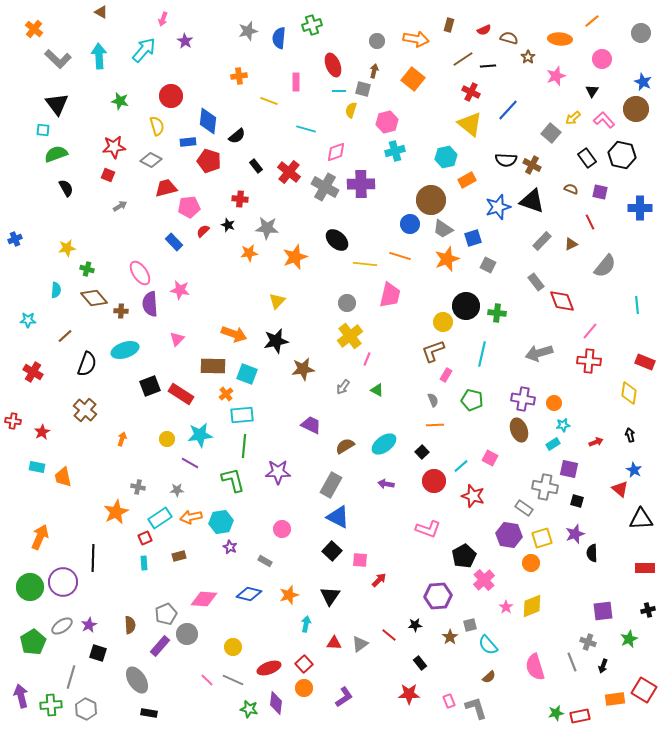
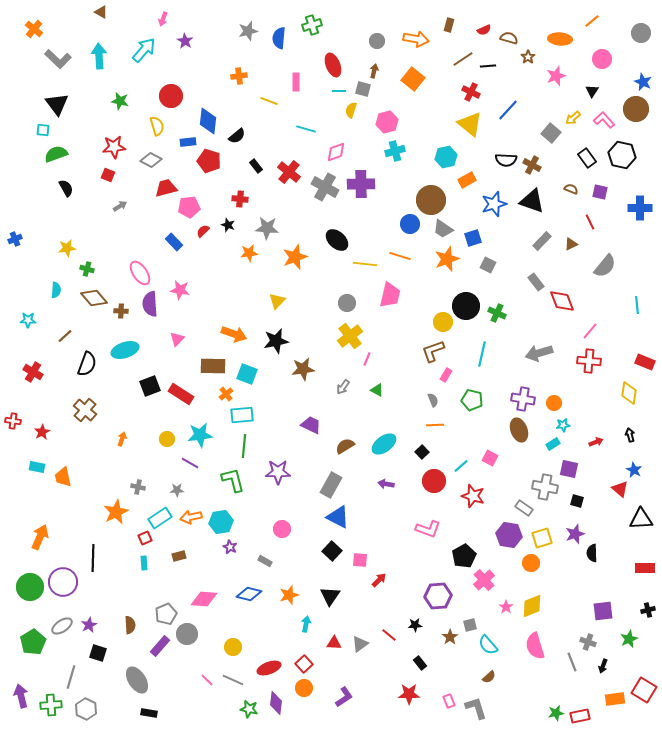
blue star at (498, 207): moved 4 px left, 3 px up
green cross at (497, 313): rotated 18 degrees clockwise
pink semicircle at (535, 667): moved 21 px up
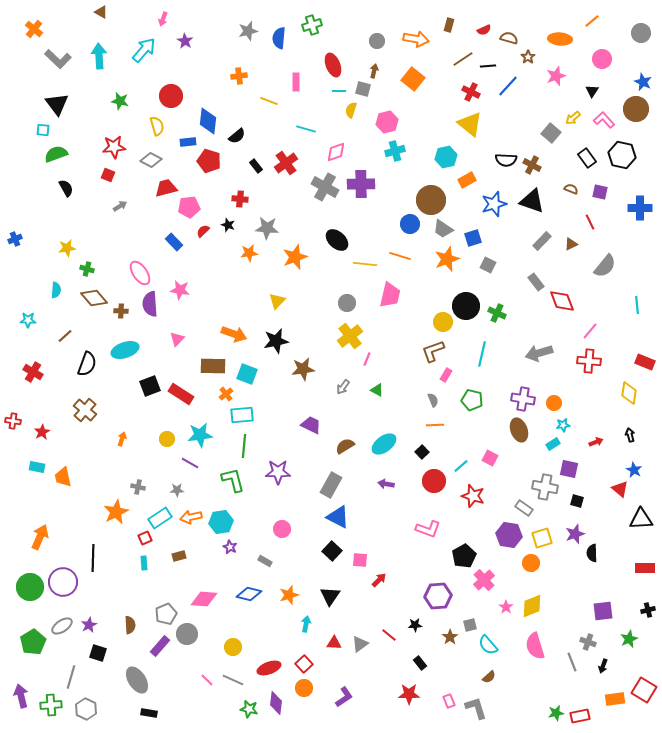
blue line at (508, 110): moved 24 px up
red cross at (289, 172): moved 3 px left, 9 px up; rotated 15 degrees clockwise
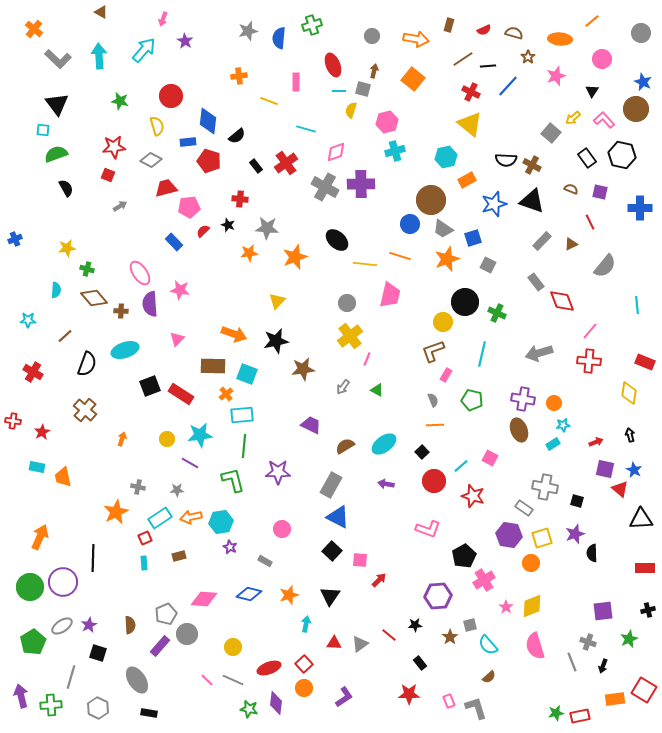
brown semicircle at (509, 38): moved 5 px right, 5 px up
gray circle at (377, 41): moved 5 px left, 5 px up
black circle at (466, 306): moved 1 px left, 4 px up
purple square at (569, 469): moved 36 px right
pink cross at (484, 580): rotated 10 degrees clockwise
gray hexagon at (86, 709): moved 12 px right, 1 px up
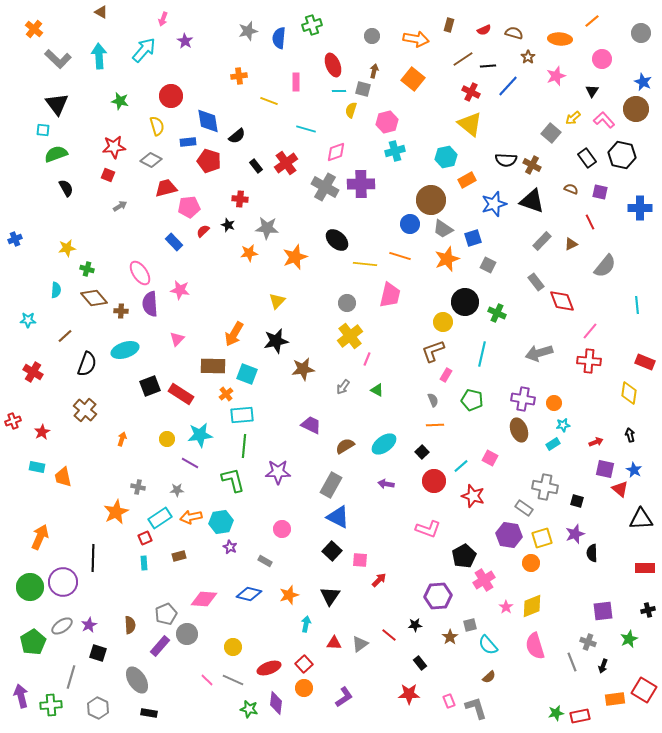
blue diamond at (208, 121): rotated 16 degrees counterclockwise
orange arrow at (234, 334): rotated 100 degrees clockwise
red cross at (13, 421): rotated 28 degrees counterclockwise
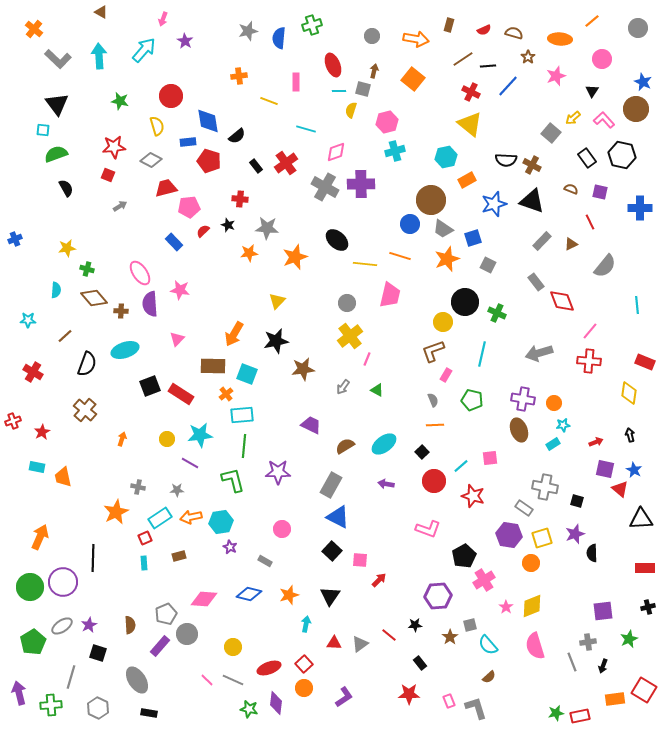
gray circle at (641, 33): moved 3 px left, 5 px up
pink square at (490, 458): rotated 35 degrees counterclockwise
black cross at (648, 610): moved 3 px up
gray cross at (588, 642): rotated 28 degrees counterclockwise
purple arrow at (21, 696): moved 2 px left, 3 px up
